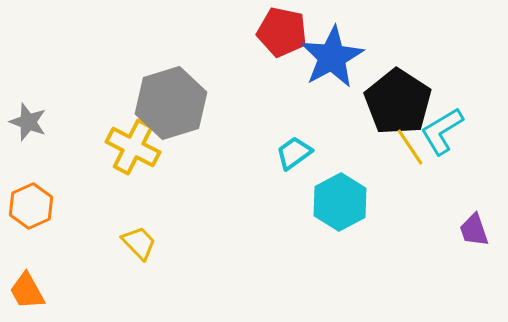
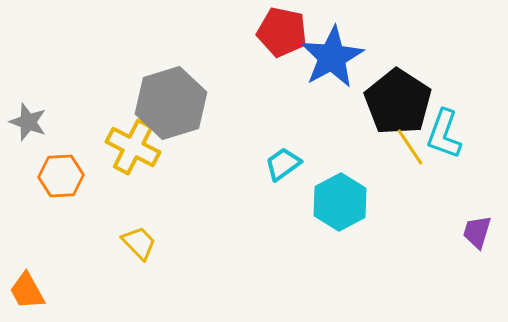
cyan L-shape: moved 2 px right, 3 px down; rotated 39 degrees counterclockwise
cyan trapezoid: moved 11 px left, 11 px down
orange hexagon: moved 30 px right, 30 px up; rotated 21 degrees clockwise
purple trapezoid: moved 3 px right, 2 px down; rotated 36 degrees clockwise
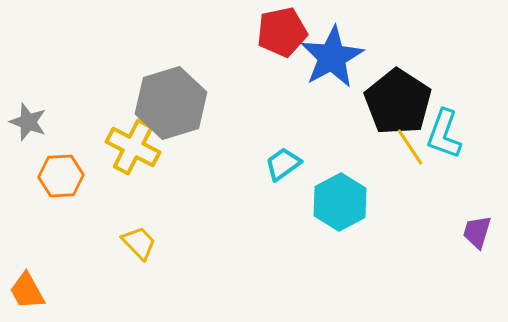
red pentagon: rotated 24 degrees counterclockwise
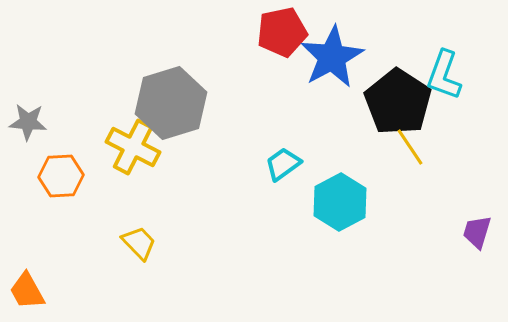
gray star: rotated 15 degrees counterclockwise
cyan L-shape: moved 59 px up
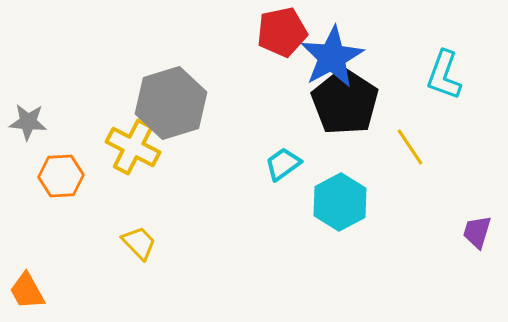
black pentagon: moved 53 px left
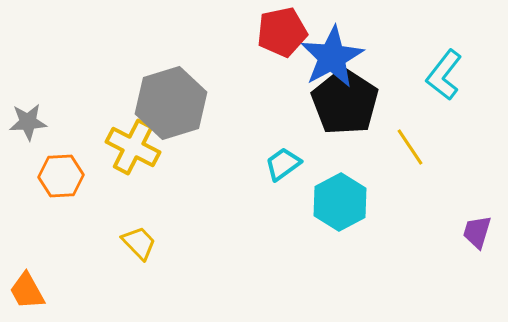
cyan L-shape: rotated 18 degrees clockwise
gray star: rotated 9 degrees counterclockwise
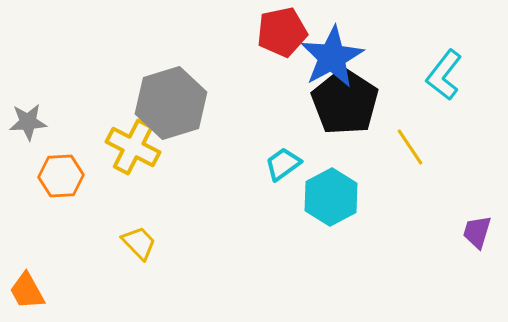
cyan hexagon: moved 9 px left, 5 px up
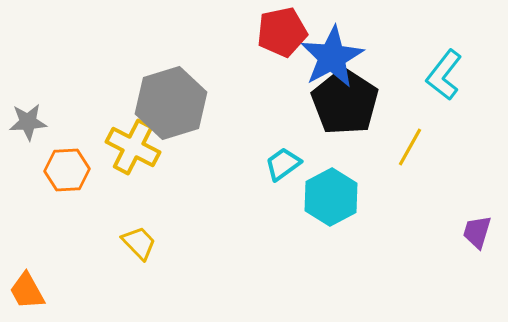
yellow line: rotated 63 degrees clockwise
orange hexagon: moved 6 px right, 6 px up
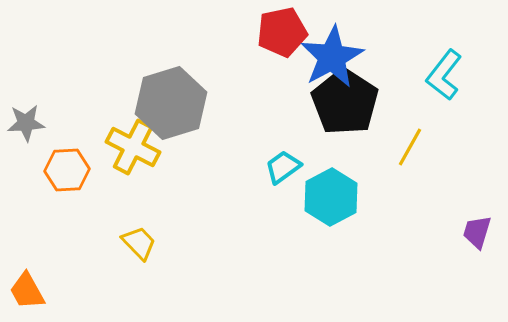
gray star: moved 2 px left, 1 px down
cyan trapezoid: moved 3 px down
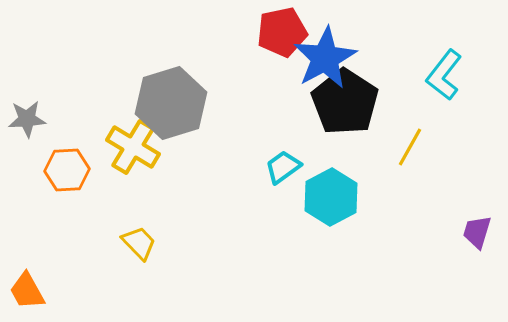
blue star: moved 7 px left, 1 px down
gray star: moved 1 px right, 4 px up
yellow cross: rotated 4 degrees clockwise
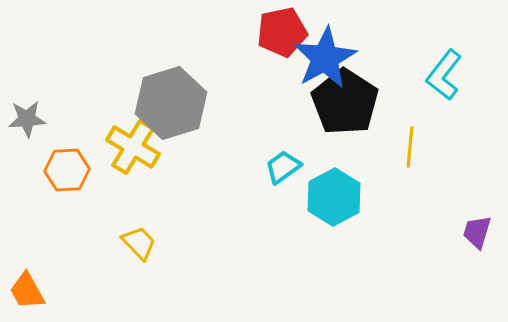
yellow line: rotated 24 degrees counterclockwise
cyan hexagon: moved 3 px right
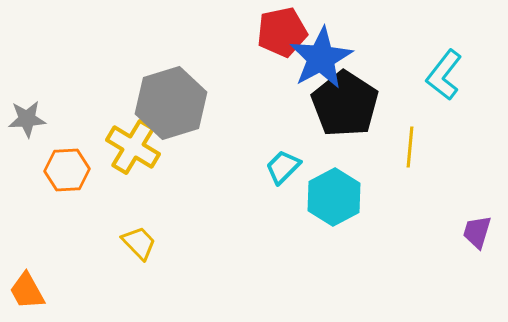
blue star: moved 4 px left
black pentagon: moved 2 px down
cyan trapezoid: rotated 9 degrees counterclockwise
